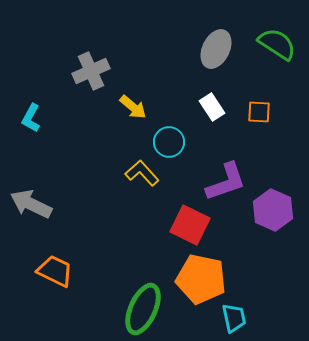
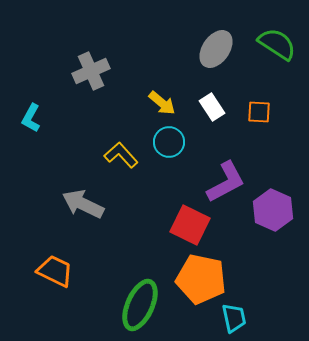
gray ellipse: rotated 9 degrees clockwise
yellow arrow: moved 29 px right, 4 px up
yellow L-shape: moved 21 px left, 18 px up
purple L-shape: rotated 9 degrees counterclockwise
gray arrow: moved 52 px right
green ellipse: moved 3 px left, 4 px up
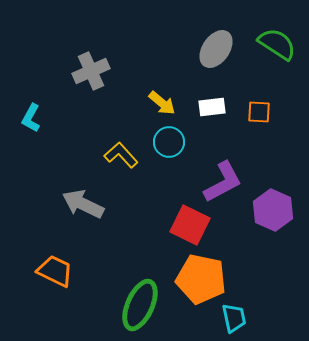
white rectangle: rotated 64 degrees counterclockwise
purple L-shape: moved 3 px left
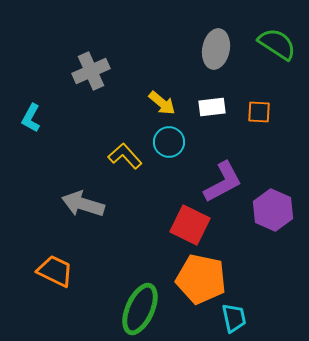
gray ellipse: rotated 24 degrees counterclockwise
yellow L-shape: moved 4 px right, 1 px down
gray arrow: rotated 9 degrees counterclockwise
green ellipse: moved 4 px down
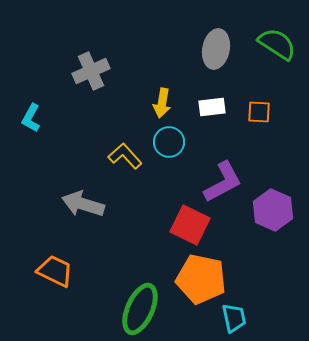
yellow arrow: rotated 60 degrees clockwise
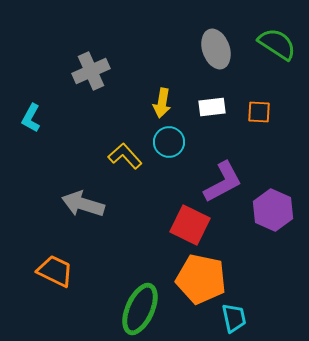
gray ellipse: rotated 30 degrees counterclockwise
